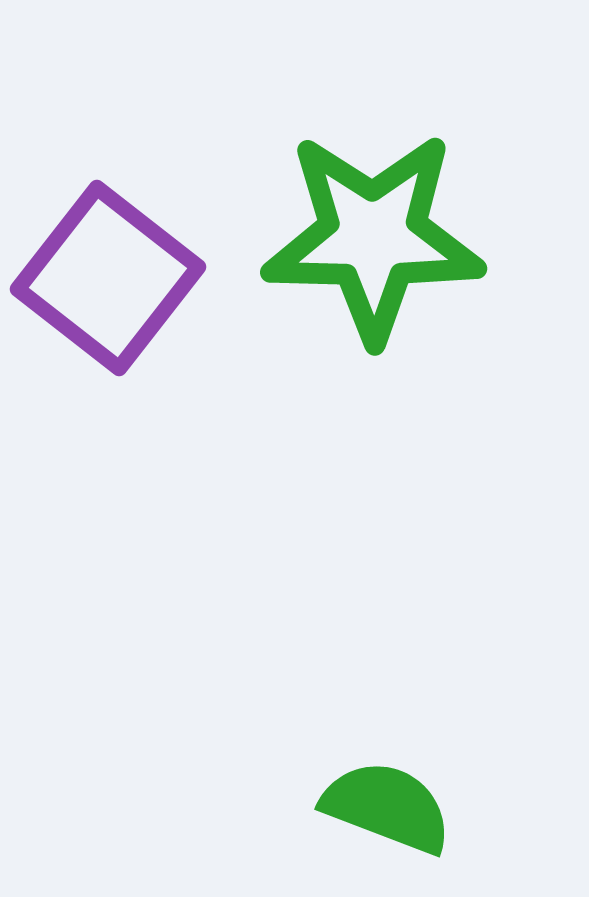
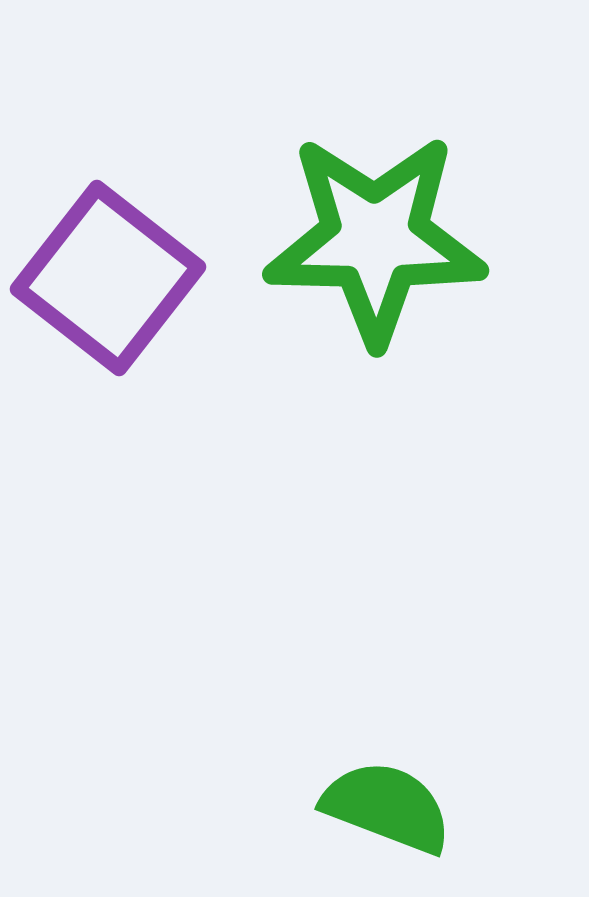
green star: moved 2 px right, 2 px down
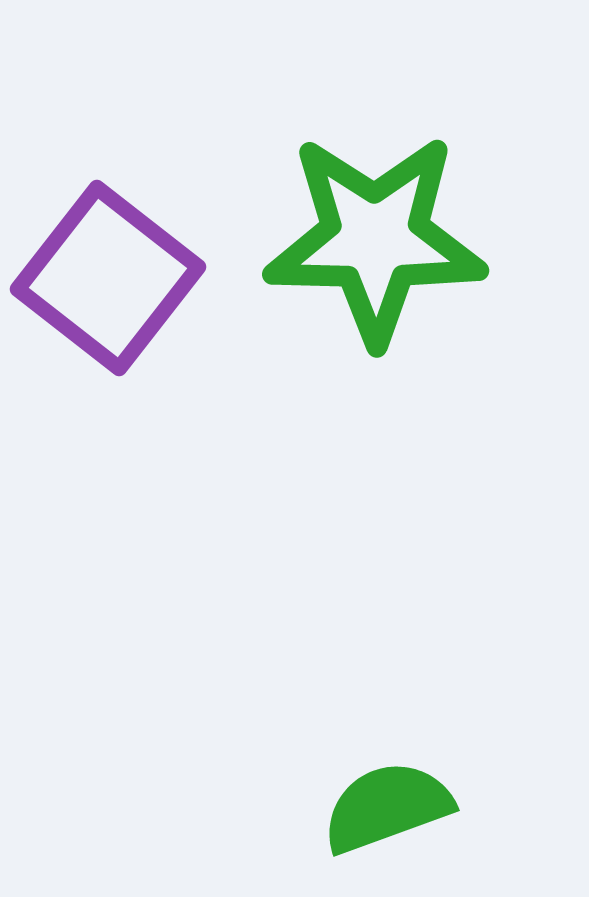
green semicircle: rotated 41 degrees counterclockwise
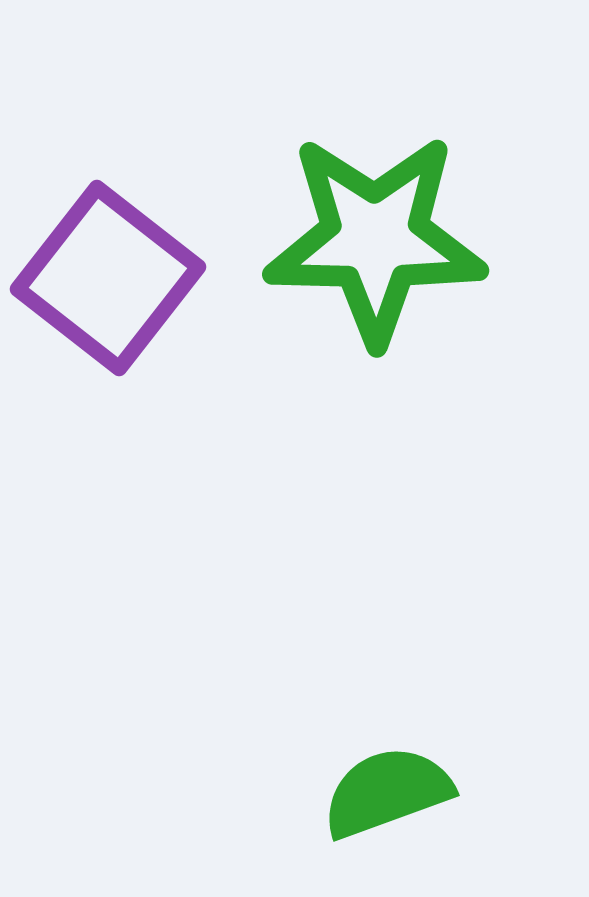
green semicircle: moved 15 px up
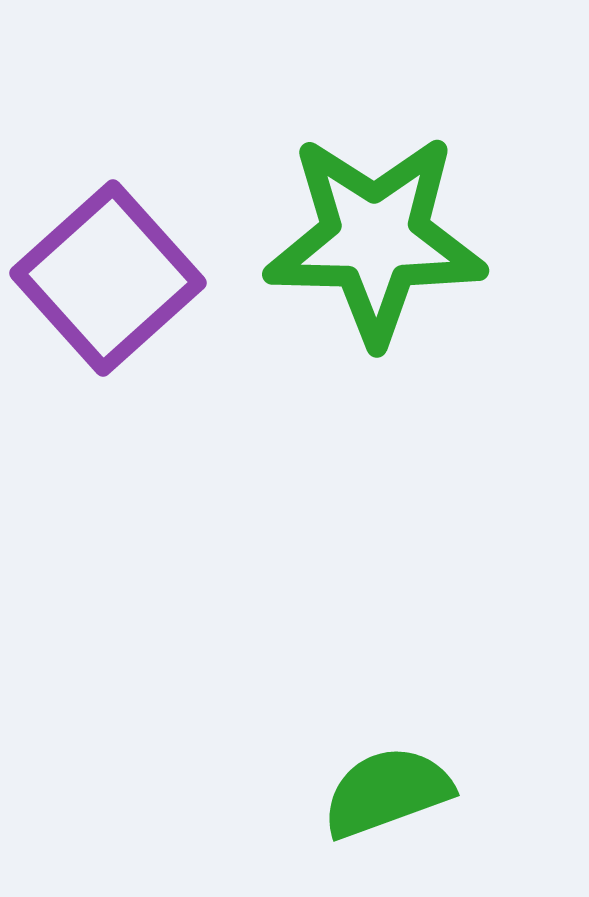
purple square: rotated 10 degrees clockwise
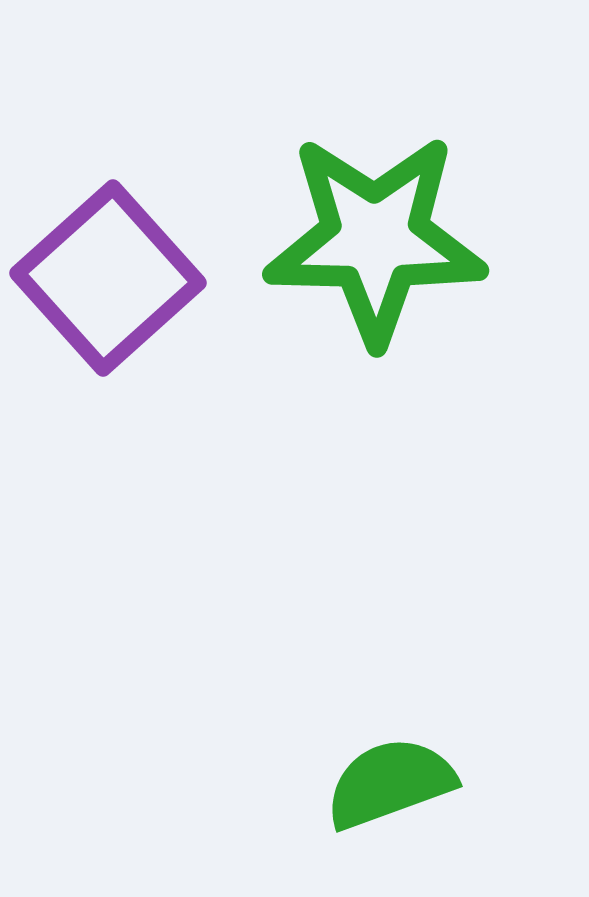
green semicircle: moved 3 px right, 9 px up
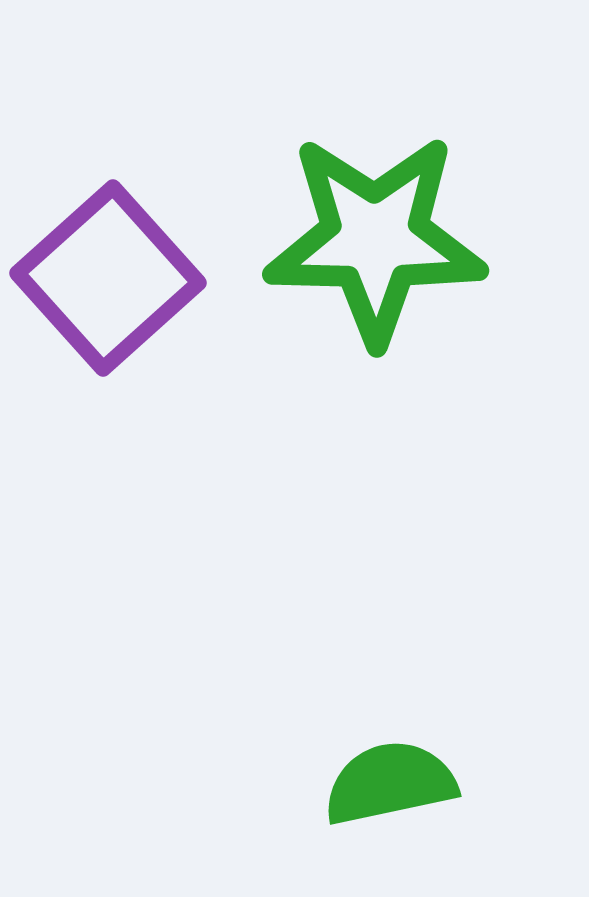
green semicircle: rotated 8 degrees clockwise
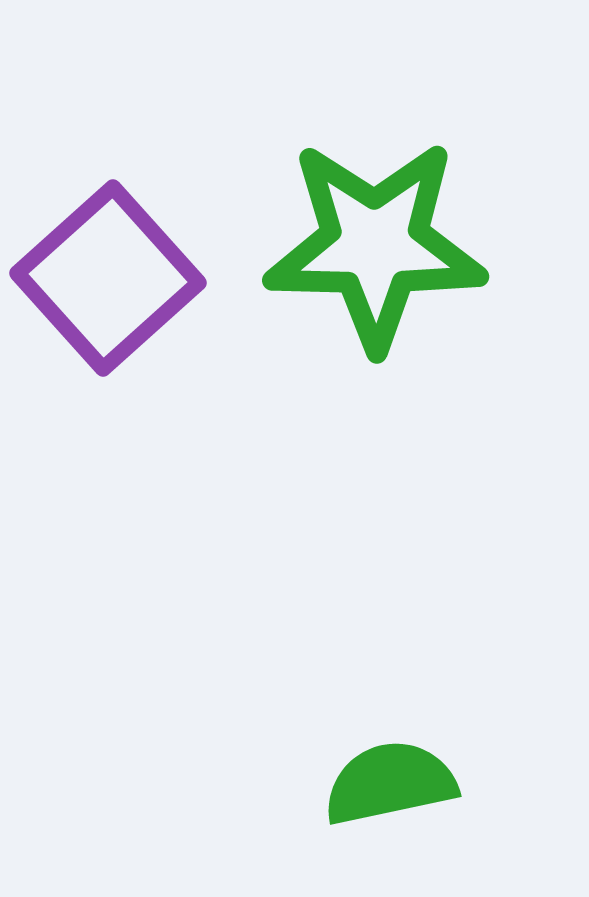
green star: moved 6 px down
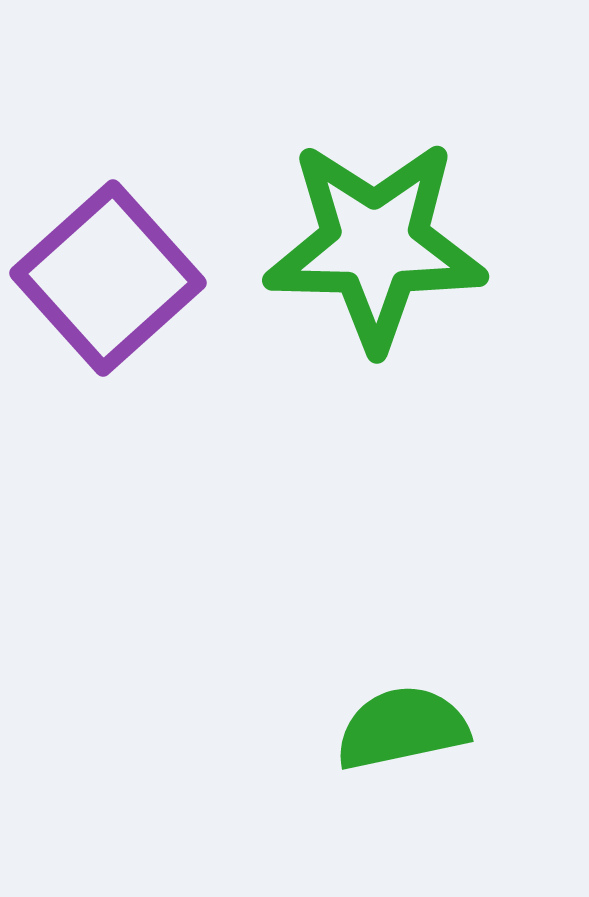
green semicircle: moved 12 px right, 55 px up
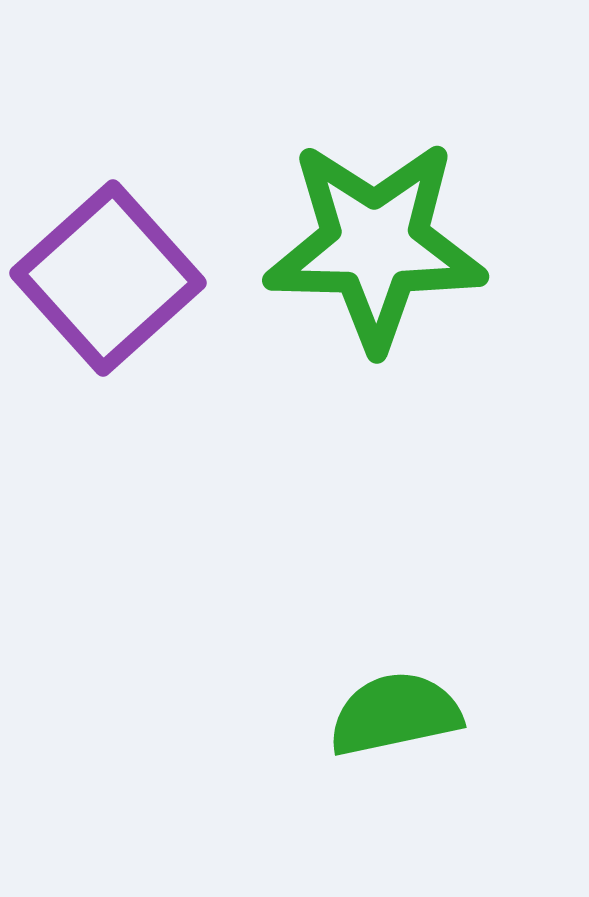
green semicircle: moved 7 px left, 14 px up
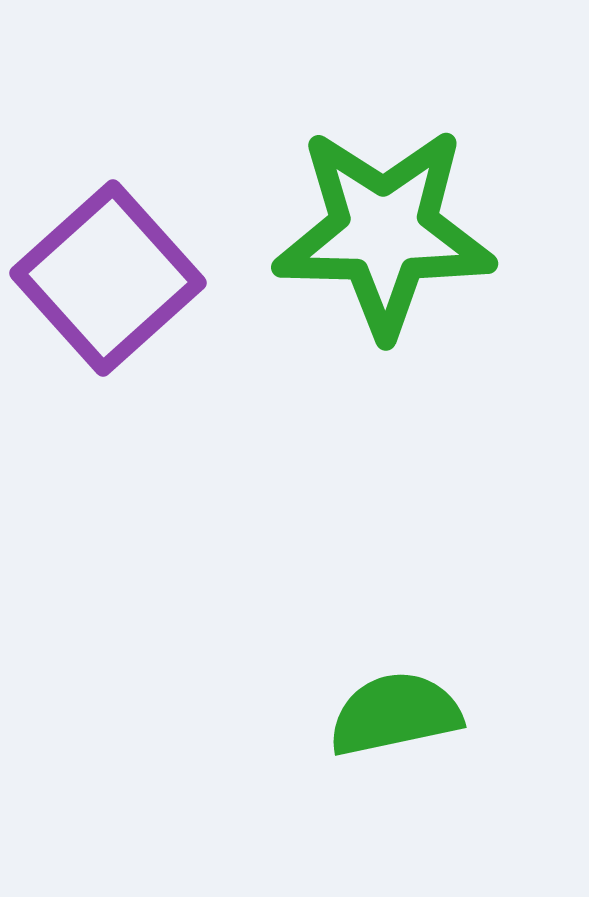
green star: moved 9 px right, 13 px up
